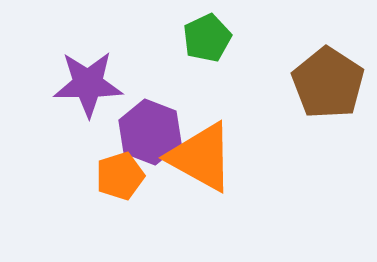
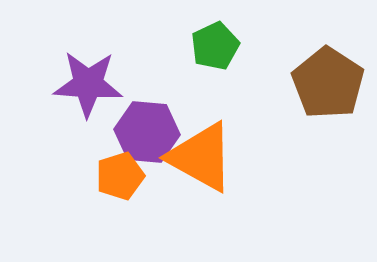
green pentagon: moved 8 px right, 8 px down
purple star: rotated 4 degrees clockwise
purple hexagon: moved 3 px left; rotated 16 degrees counterclockwise
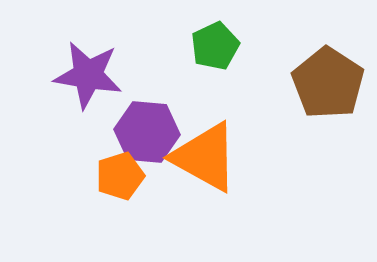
purple star: moved 9 px up; rotated 6 degrees clockwise
orange triangle: moved 4 px right
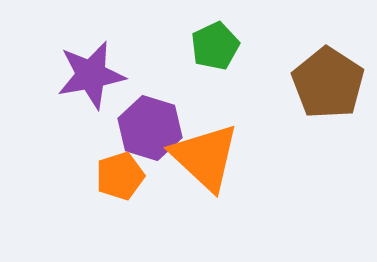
purple star: moved 3 px right; rotated 20 degrees counterclockwise
purple hexagon: moved 3 px right, 4 px up; rotated 12 degrees clockwise
orange triangle: rotated 14 degrees clockwise
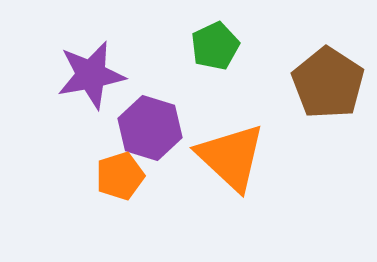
orange triangle: moved 26 px right
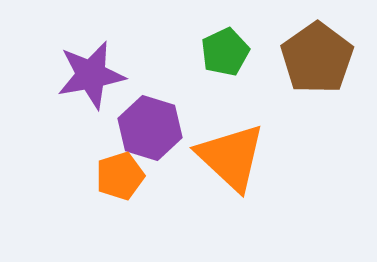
green pentagon: moved 10 px right, 6 px down
brown pentagon: moved 11 px left, 25 px up; rotated 4 degrees clockwise
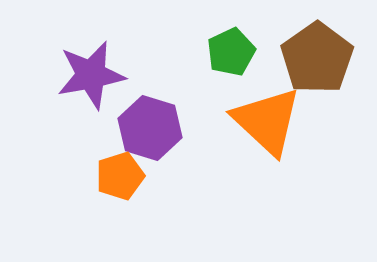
green pentagon: moved 6 px right
orange triangle: moved 36 px right, 36 px up
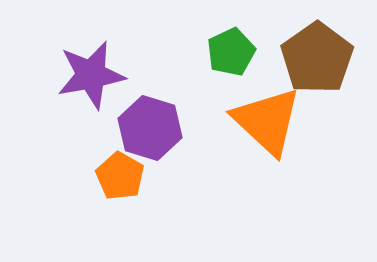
orange pentagon: rotated 24 degrees counterclockwise
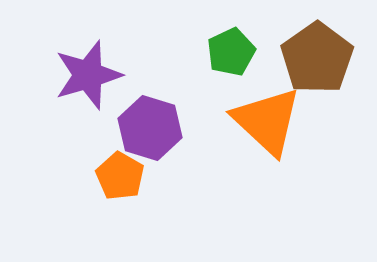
purple star: moved 3 px left; rotated 6 degrees counterclockwise
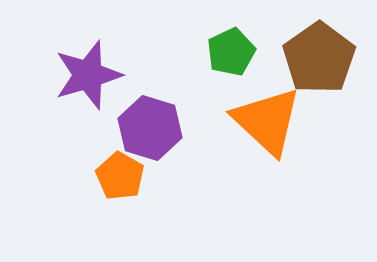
brown pentagon: moved 2 px right
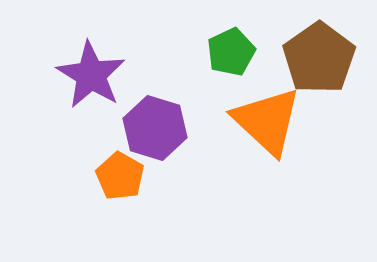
purple star: moved 3 px right; rotated 24 degrees counterclockwise
purple hexagon: moved 5 px right
